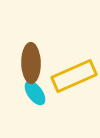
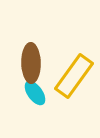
yellow rectangle: rotated 30 degrees counterclockwise
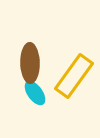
brown ellipse: moved 1 px left
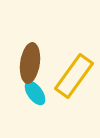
brown ellipse: rotated 9 degrees clockwise
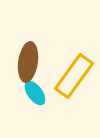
brown ellipse: moved 2 px left, 1 px up
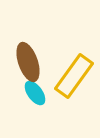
brown ellipse: rotated 27 degrees counterclockwise
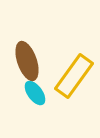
brown ellipse: moved 1 px left, 1 px up
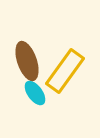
yellow rectangle: moved 9 px left, 5 px up
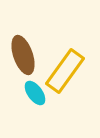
brown ellipse: moved 4 px left, 6 px up
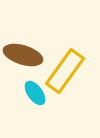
brown ellipse: rotated 54 degrees counterclockwise
